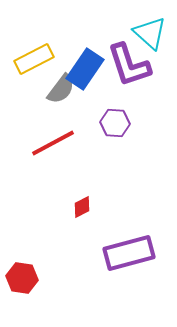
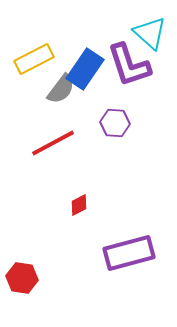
red diamond: moved 3 px left, 2 px up
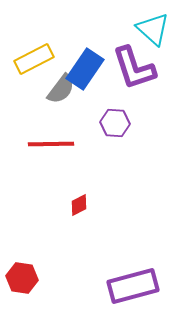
cyan triangle: moved 3 px right, 4 px up
purple L-shape: moved 5 px right, 3 px down
red line: moved 2 px left, 1 px down; rotated 27 degrees clockwise
purple rectangle: moved 4 px right, 33 px down
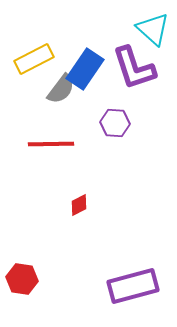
red hexagon: moved 1 px down
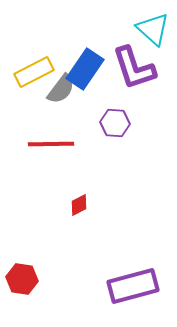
yellow rectangle: moved 13 px down
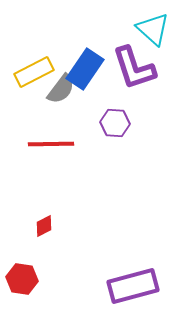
red diamond: moved 35 px left, 21 px down
